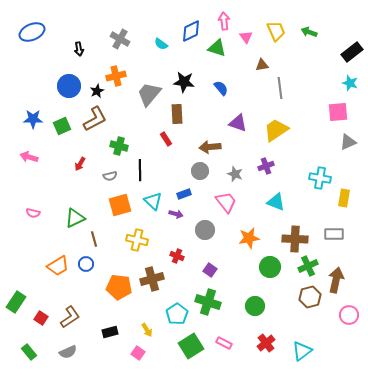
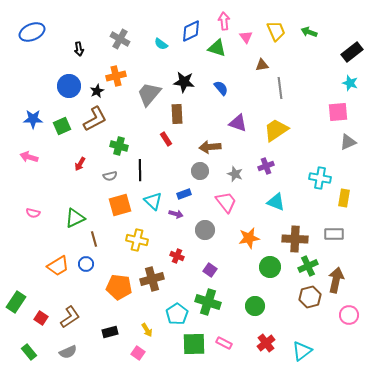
green square at (191, 346): moved 3 px right, 2 px up; rotated 30 degrees clockwise
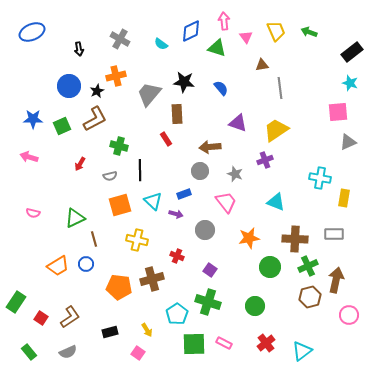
purple cross at (266, 166): moved 1 px left, 6 px up
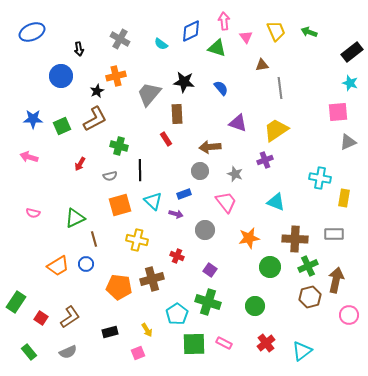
blue circle at (69, 86): moved 8 px left, 10 px up
pink square at (138, 353): rotated 32 degrees clockwise
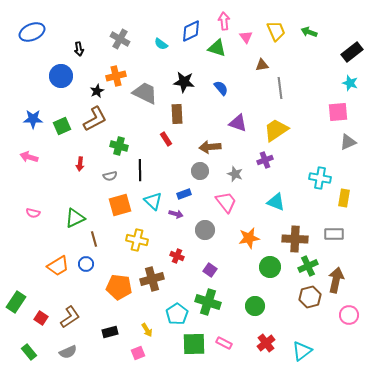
gray trapezoid at (149, 94): moved 4 px left, 1 px up; rotated 76 degrees clockwise
red arrow at (80, 164): rotated 24 degrees counterclockwise
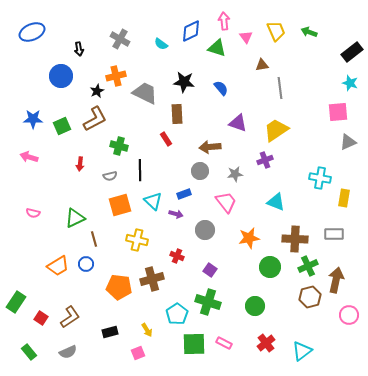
gray star at (235, 174): rotated 28 degrees counterclockwise
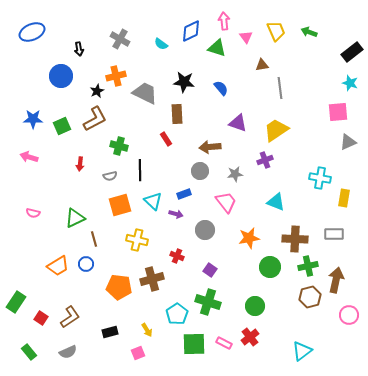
green cross at (308, 266): rotated 12 degrees clockwise
red cross at (266, 343): moved 16 px left, 6 px up
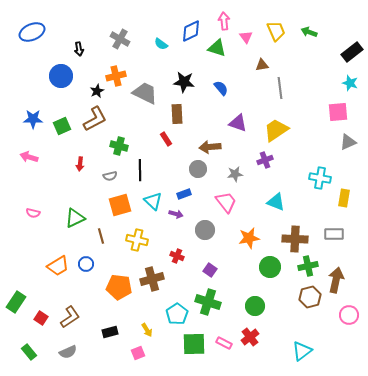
gray circle at (200, 171): moved 2 px left, 2 px up
brown line at (94, 239): moved 7 px right, 3 px up
